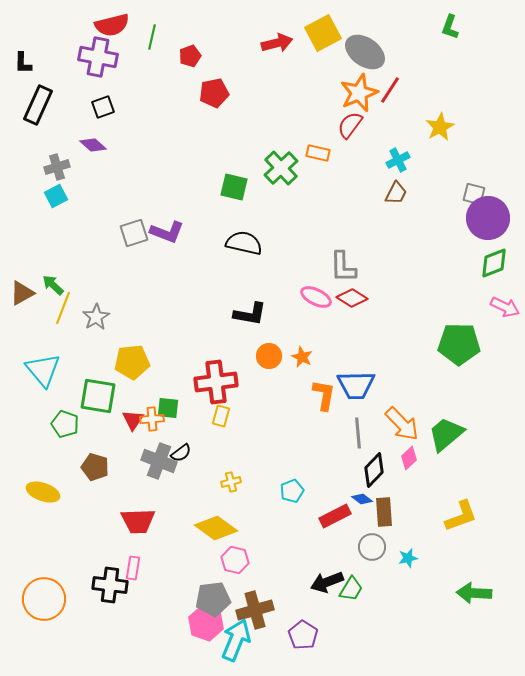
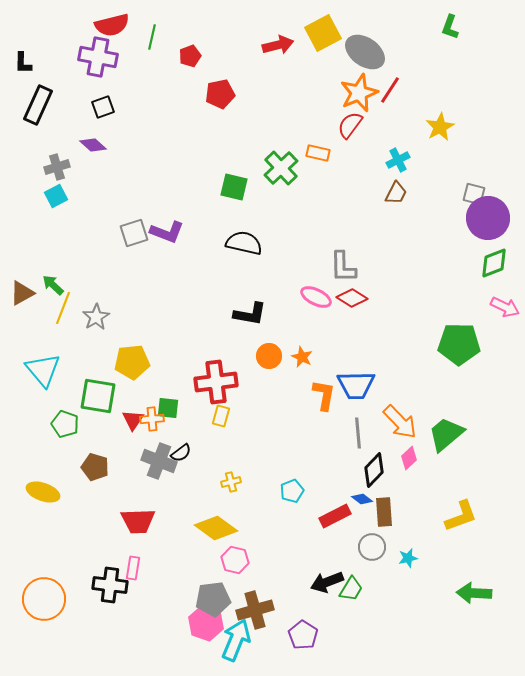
red arrow at (277, 43): moved 1 px right, 2 px down
red pentagon at (214, 93): moved 6 px right, 1 px down
orange arrow at (402, 424): moved 2 px left, 2 px up
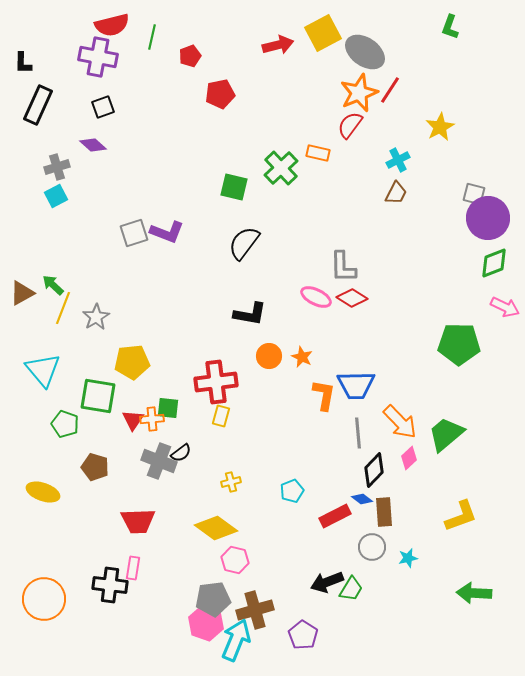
black semicircle at (244, 243): rotated 66 degrees counterclockwise
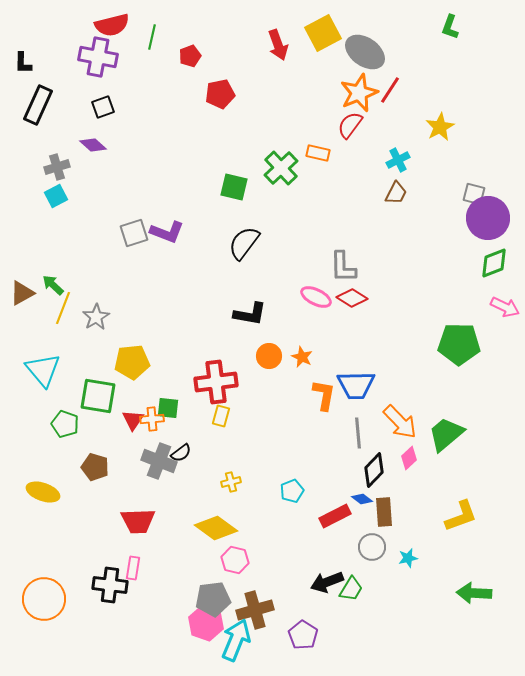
red arrow at (278, 45): rotated 84 degrees clockwise
